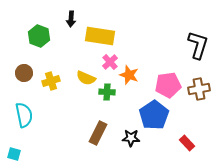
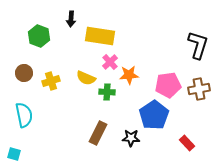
orange star: rotated 24 degrees counterclockwise
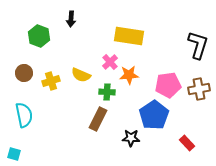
yellow rectangle: moved 29 px right
yellow semicircle: moved 5 px left, 3 px up
brown rectangle: moved 14 px up
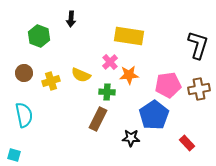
cyan square: moved 1 px down
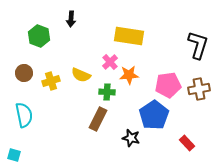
black star: rotated 12 degrees clockwise
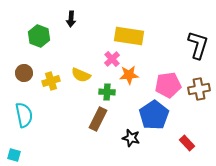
pink cross: moved 2 px right, 3 px up
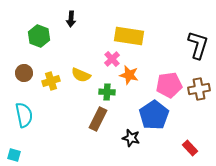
orange star: rotated 18 degrees clockwise
pink pentagon: moved 1 px right
red rectangle: moved 3 px right, 5 px down
